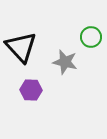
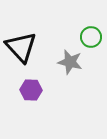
gray star: moved 5 px right
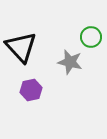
purple hexagon: rotated 15 degrees counterclockwise
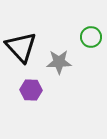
gray star: moved 11 px left; rotated 15 degrees counterclockwise
purple hexagon: rotated 15 degrees clockwise
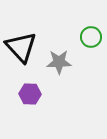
purple hexagon: moved 1 px left, 4 px down
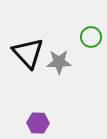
black triangle: moved 7 px right, 6 px down
purple hexagon: moved 8 px right, 29 px down
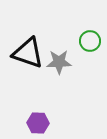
green circle: moved 1 px left, 4 px down
black triangle: rotated 28 degrees counterclockwise
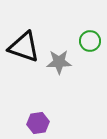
black triangle: moved 4 px left, 6 px up
purple hexagon: rotated 10 degrees counterclockwise
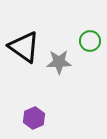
black triangle: rotated 16 degrees clockwise
purple hexagon: moved 4 px left, 5 px up; rotated 15 degrees counterclockwise
